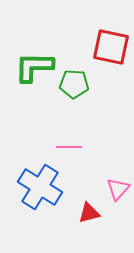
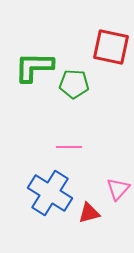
blue cross: moved 10 px right, 6 px down
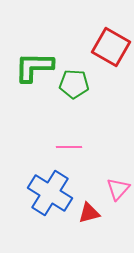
red square: rotated 18 degrees clockwise
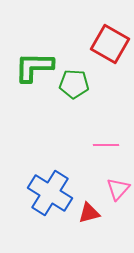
red square: moved 1 px left, 3 px up
pink line: moved 37 px right, 2 px up
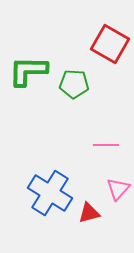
green L-shape: moved 6 px left, 4 px down
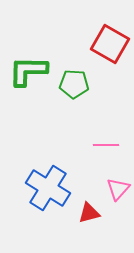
blue cross: moved 2 px left, 5 px up
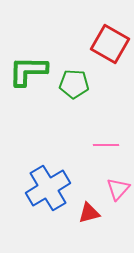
blue cross: rotated 27 degrees clockwise
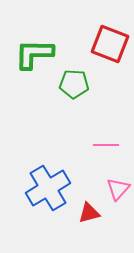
red square: rotated 9 degrees counterclockwise
green L-shape: moved 6 px right, 17 px up
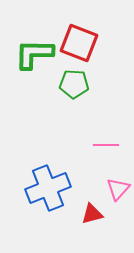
red square: moved 31 px left, 1 px up
blue cross: rotated 9 degrees clockwise
red triangle: moved 3 px right, 1 px down
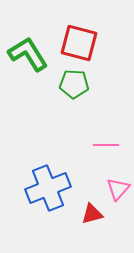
red square: rotated 6 degrees counterclockwise
green L-shape: moved 6 px left; rotated 57 degrees clockwise
